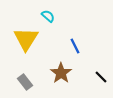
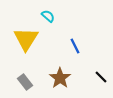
brown star: moved 1 px left, 5 px down
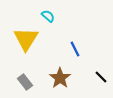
blue line: moved 3 px down
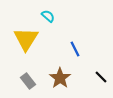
gray rectangle: moved 3 px right, 1 px up
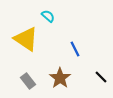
yellow triangle: rotated 28 degrees counterclockwise
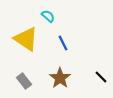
blue line: moved 12 px left, 6 px up
gray rectangle: moved 4 px left
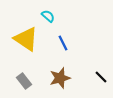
brown star: rotated 20 degrees clockwise
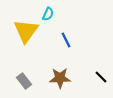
cyan semicircle: moved 2 px up; rotated 72 degrees clockwise
yellow triangle: moved 8 px up; rotated 32 degrees clockwise
blue line: moved 3 px right, 3 px up
brown star: rotated 15 degrees clockwise
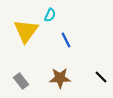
cyan semicircle: moved 2 px right, 1 px down
gray rectangle: moved 3 px left
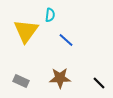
cyan semicircle: rotated 16 degrees counterclockwise
blue line: rotated 21 degrees counterclockwise
black line: moved 2 px left, 6 px down
gray rectangle: rotated 28 degrees counterclockwise
